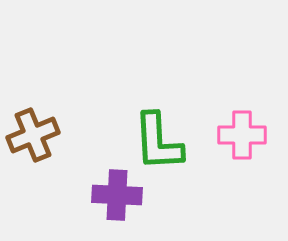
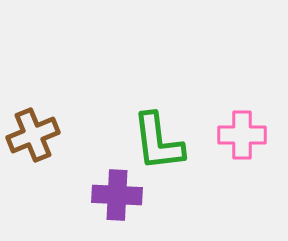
green L-shape: rotated 4 degrees counterclockwise
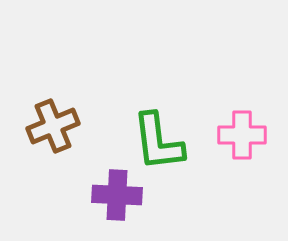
brown cross: moved 20 px right, 9 px up
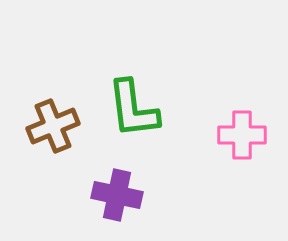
green L-shape: moved 25 px left, 33 px up
purple cross: rotated 9 degrees clockwise
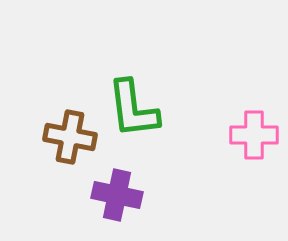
brown cross: moved 17 px right, 11 px down; rotated 33 degrees clockwise
pink cross: moved 12 px right
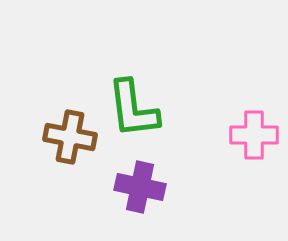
purple cross: moved 23 px right, 8 px up
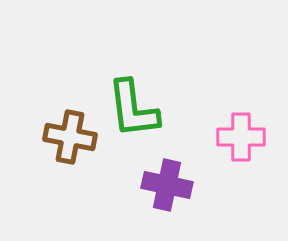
pink cross: moved 13 px left, 2 px down
purple cross: moved 27 px right, 2 px up
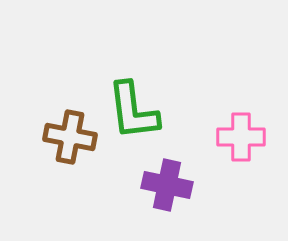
green L-shape: moved 2 px down
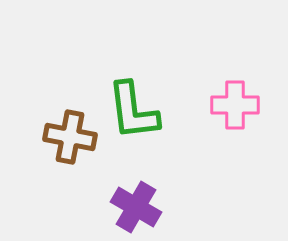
pink cross: moved 6 px left, 32 px up
purple cross: moved 31 px left, 22 px down; rotated 18 degrees clockwise
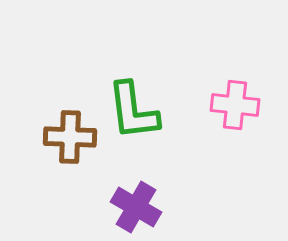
pink cross: rotated 6 degrees clockwise
brown cross: rotated 9 degrees counterclockwise
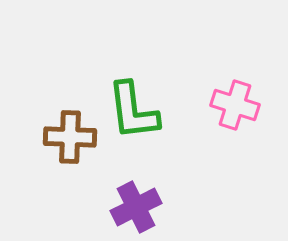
pink cross: rotated 12 degrees clockwise
purple cross: rotated 33 degrees clockwise
